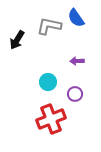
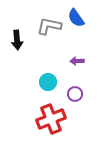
black arrow: rotated 36 degrees counterclockwise
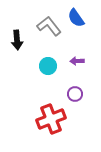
gray L-shape: rotated 40 degrees clockwise
cyan circle: moved 16 px up
